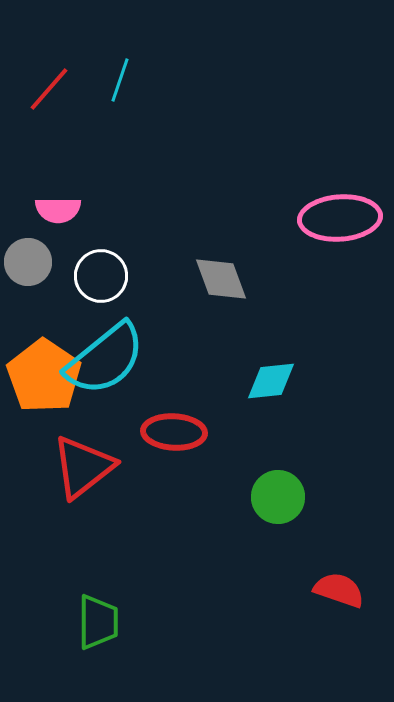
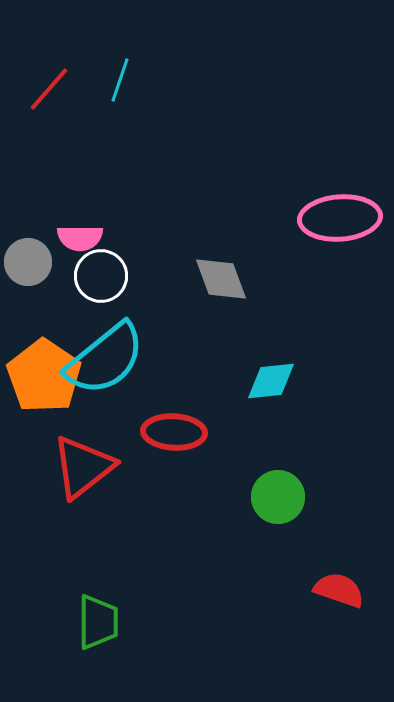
pink semicircle: moved 22 px right, 28 px down
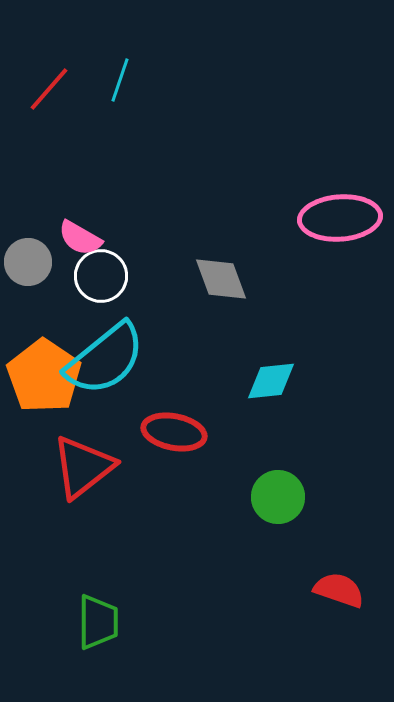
pink semicircle: rotated 30 degrees clockwise
red ellipse: rotated 8 degrees clockwise
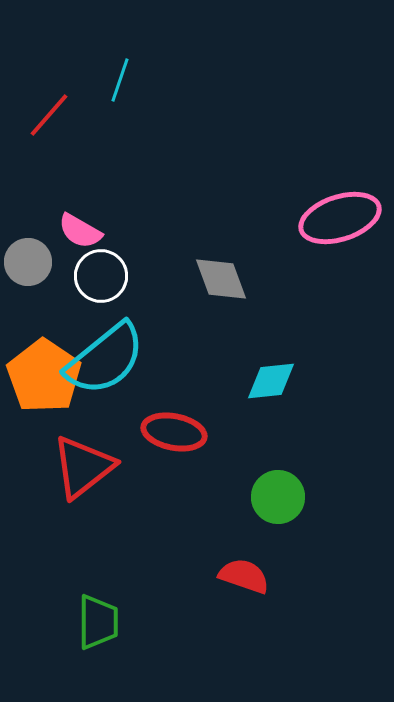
red line: moved 26 px down
pink ellipse: rotated 14 degrees counterclockwise
pink semicircle: moved 7 px up
red semicircle: moved 95 px left, 14 px up
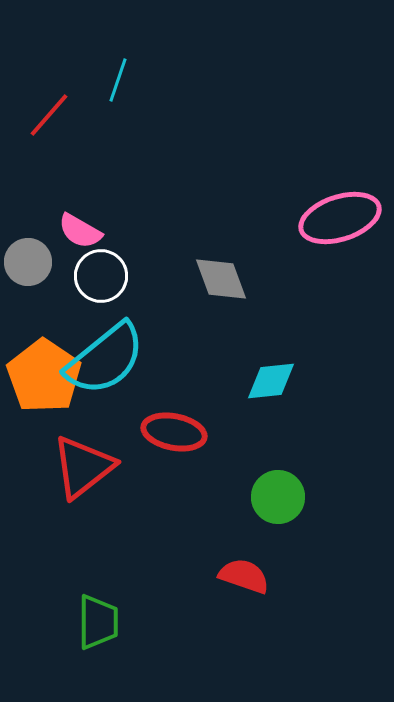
cyan line: moved 2 px left
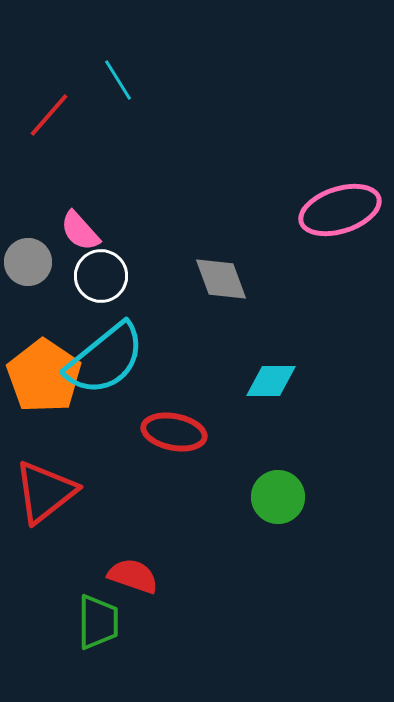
cyan line: rotated 51 degrees counterclockwise
pink ellipse: moved 8 px up
pink semicircle: rotated 18 degrees clockwise
cyan diamond: rotated 6 degrees clockwise
red triangle: moved 38 px left, 25 px down
red semicircle: moved 111 px left
